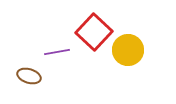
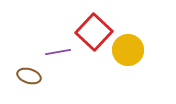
purple line: moved 1 px right
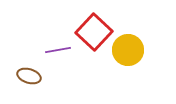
purple line: moved 2 px up
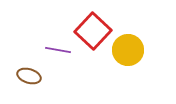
red square: moved 1 px left, 1 px up
purple line: rotated 20 degrees clockwise
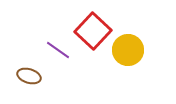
purple line: rotated 25 degrees clockwise
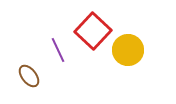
purple line: rotated 30 degrees clockwise
brown ellipse: rotated 35 degrees clockwise
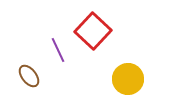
yellow circle: moved 29 px down
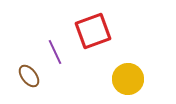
red square: rotated 27 degrees clockwise
purple line: moved 3 px left, 2 px down
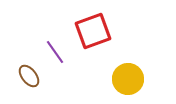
purple line: rotated 10 degrees counterclockwise
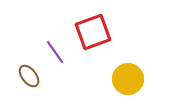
red square: moved 1 px down
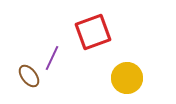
purple line: moved 3 px left, 6 px down; rotated 60 degrees clockwise
yellow circle: moved 1 px left, 1 px up
